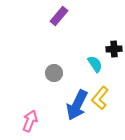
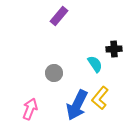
pink arrow: moved 12 px up
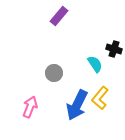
black cross: rotated 21 degrees clockwise
pink arrow: moved 2 px up
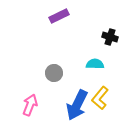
purple rectangle: rotated 24 degrees clockwise
black cross: moved 4 px left, 12 px up
cyan semicircle: rotated 54 degrees counterclockwise
pink arrow: moved 2 px up
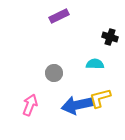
yellow L-shape: rotated 35 degrees clockwise
blue arrow: rotated 52 degrees clockwise
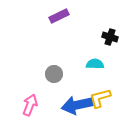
gray circle: moved 1 px down
